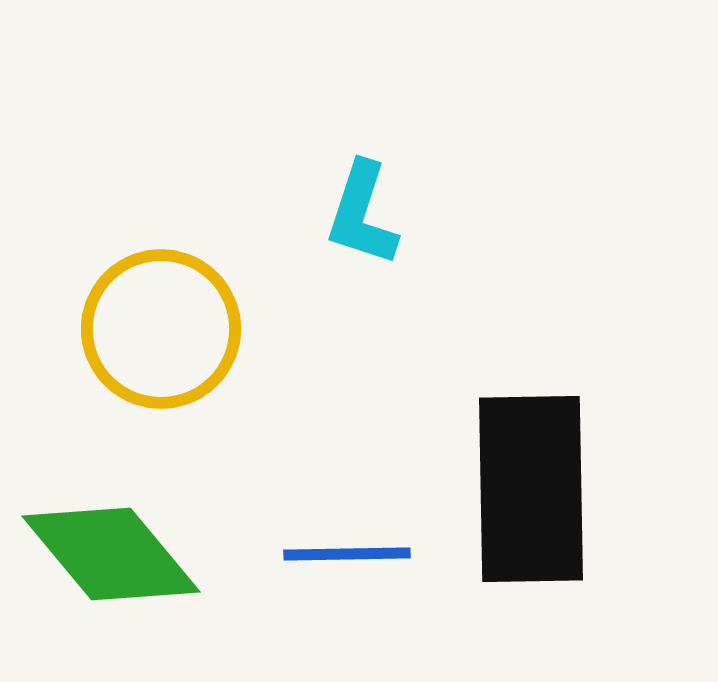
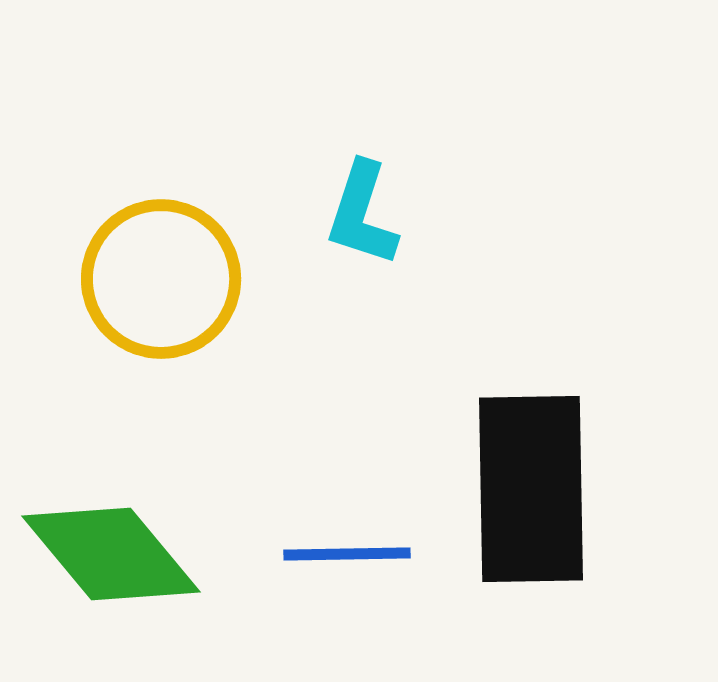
yellow circle: moved 50 px up
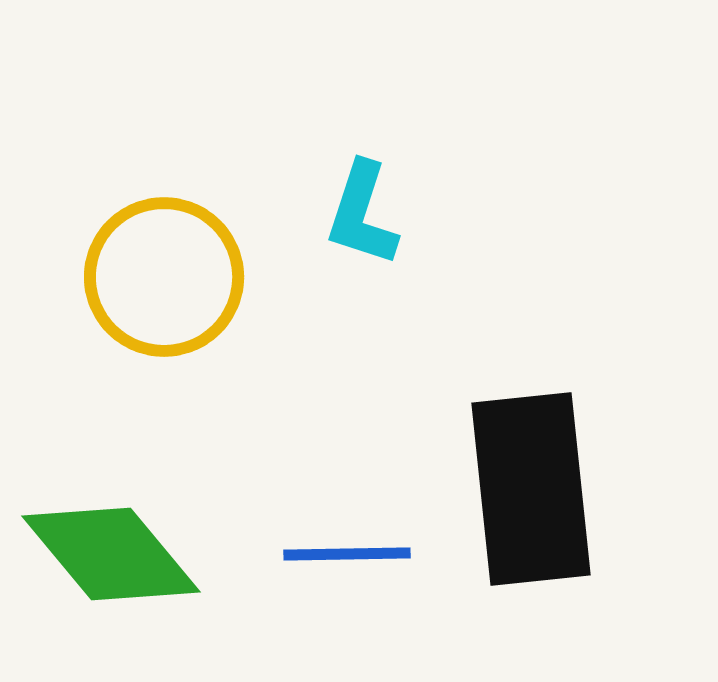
yellow circle: moved 3 px right, 2 px up
black rectangle: rotated 5 degrees counterclockwise
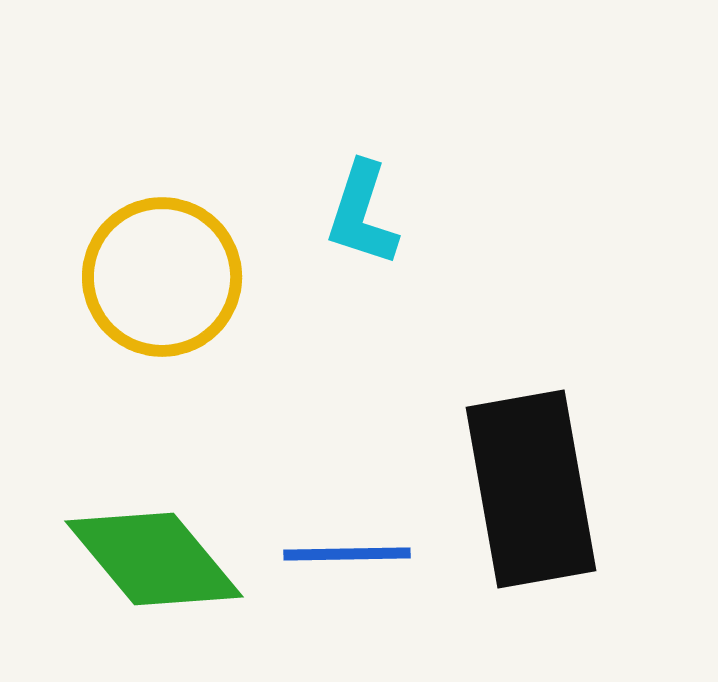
yellow circle: moved 2 px left
black rectangle: rotated 4 degrees counterclockwise
green diamond: moved 43 px right, 5 px down
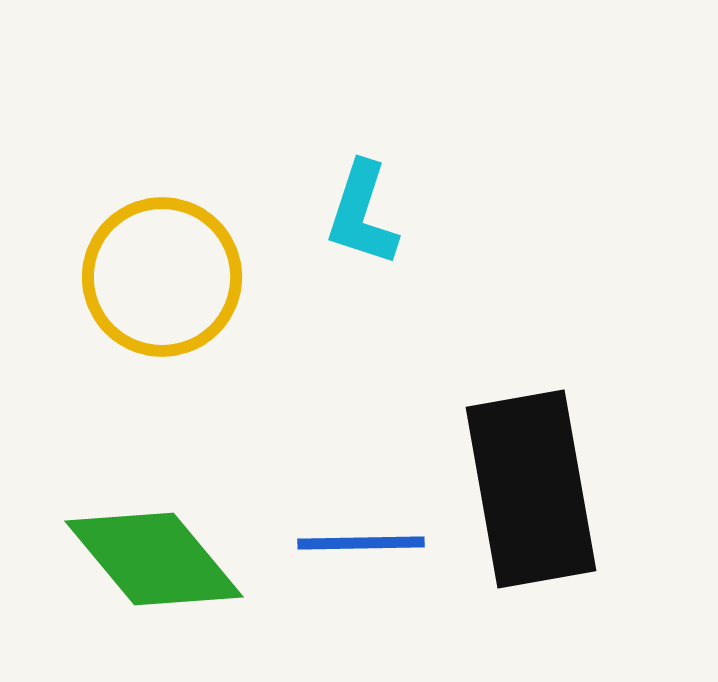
blue line: moved 14 px right, 11 px up
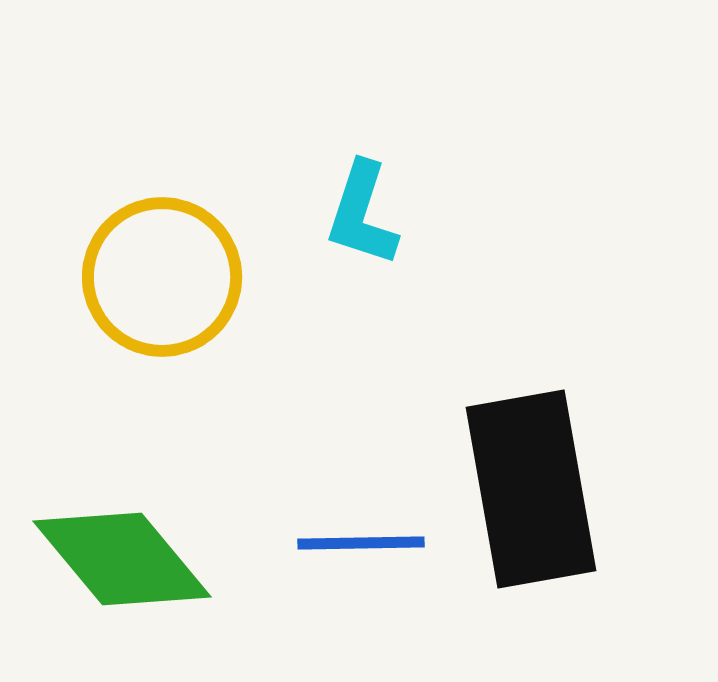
green diamond: moved 32 px left
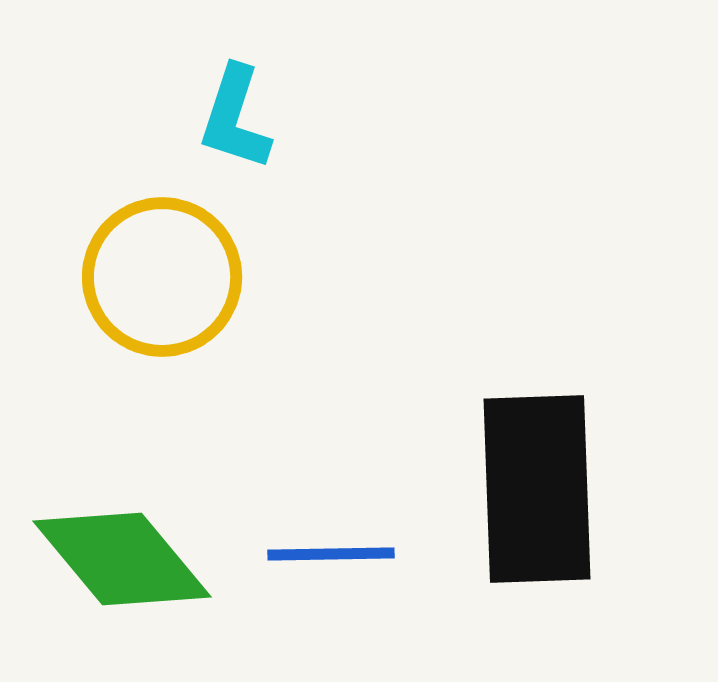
cyan L-shape: moved 127 px left, 96 px up
black rectangle: moved 6 px right; rotated 8 degrees clockwise
blue line: moved 30 px left, 11 px down
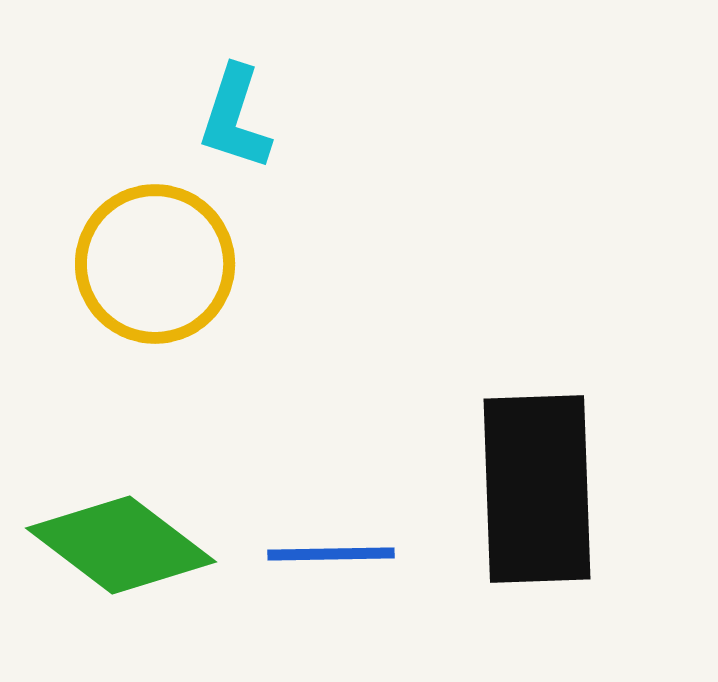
yellow circle: moved 7 px left, 13 px up
green diamond: moved 1 px left, 14 px up; rotated 13 degrees counterclockwise
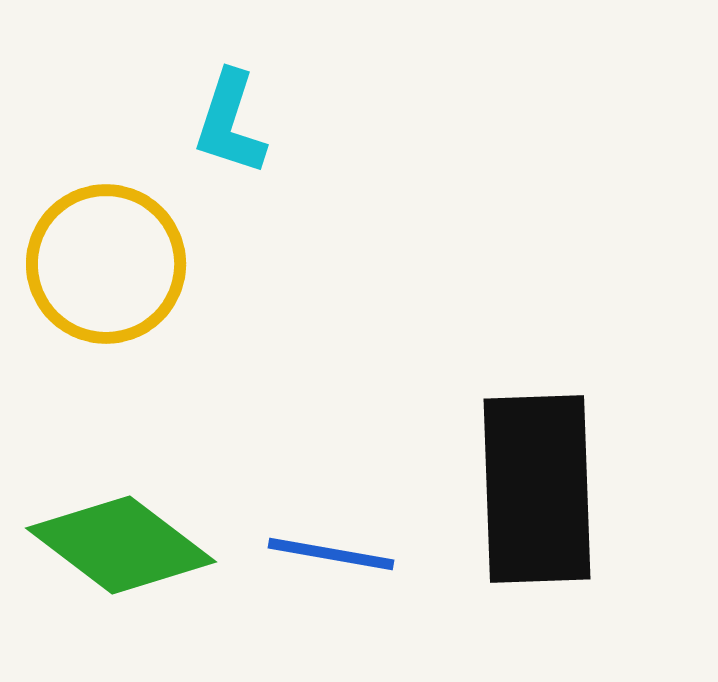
cyan L-shape: moved 5 px left, 5 px down
yellow circle: moved 49 px left
blue line: rotated 11 degrees clockwise
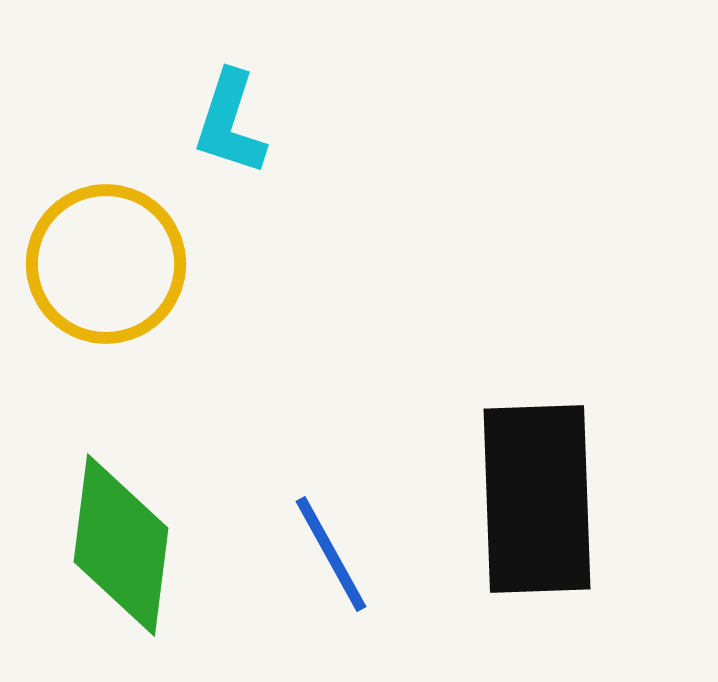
black rectangle: moved 10 px down
green diamond: rotated 60 degrees clockwise
blue line: rotated 51 degrees clockwise
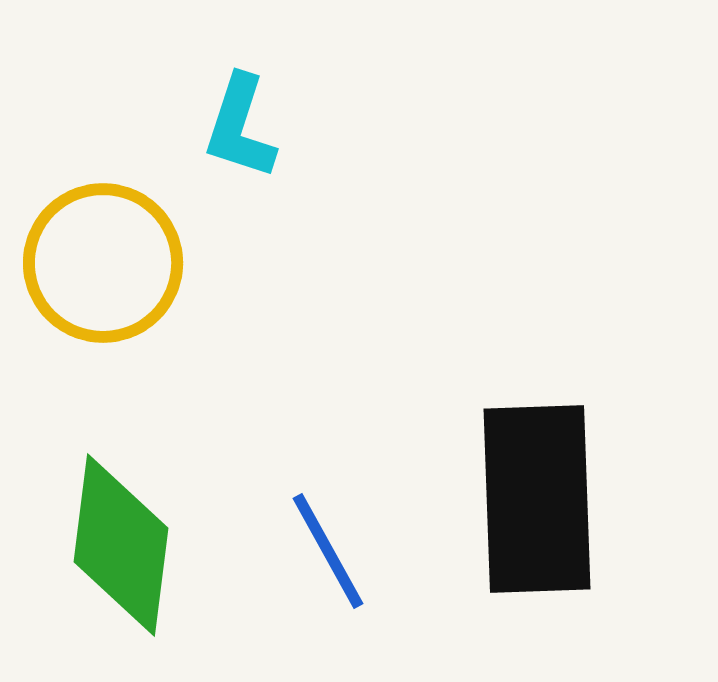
cyan L-shape: moved 10 px right, 4 px down
yellow circle: moved 3 px left, 1 px up
blue line: moved 3 px left, 3 px up
